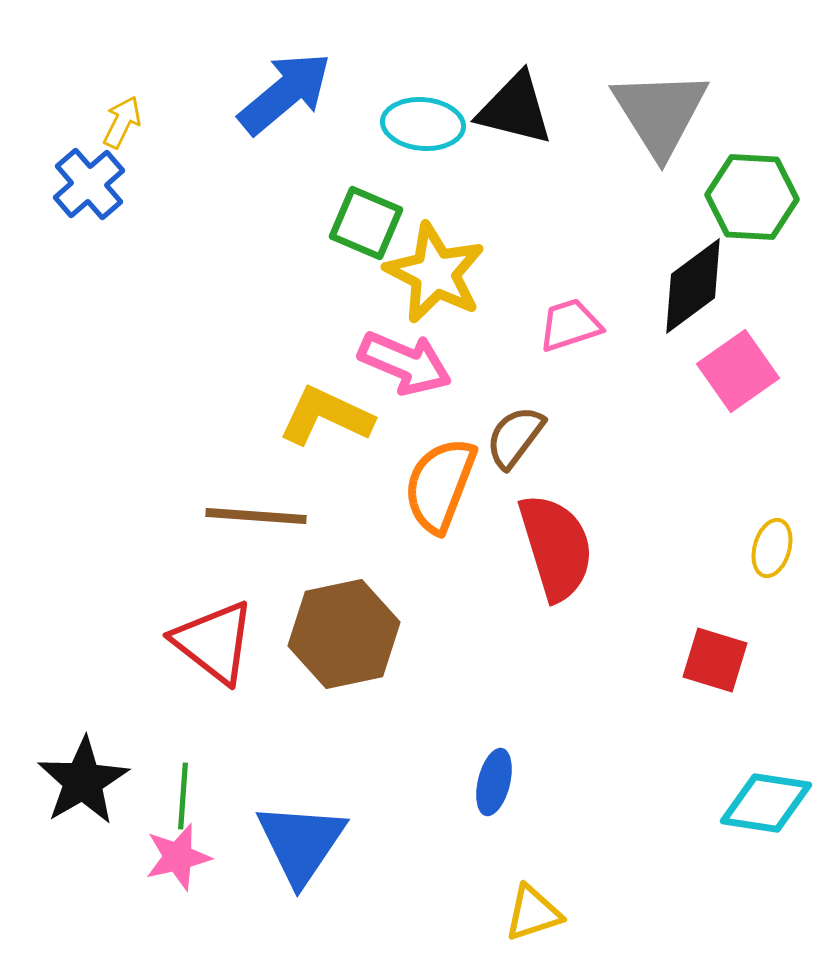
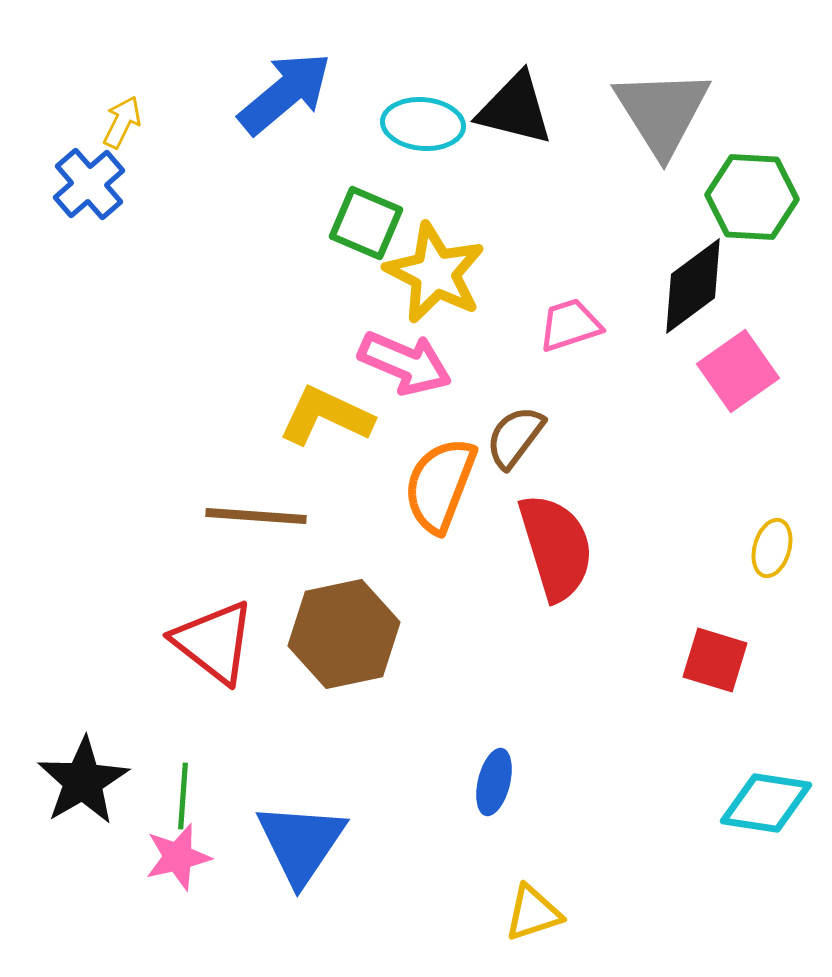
gray triangle: moved 2 px right, 1 px up
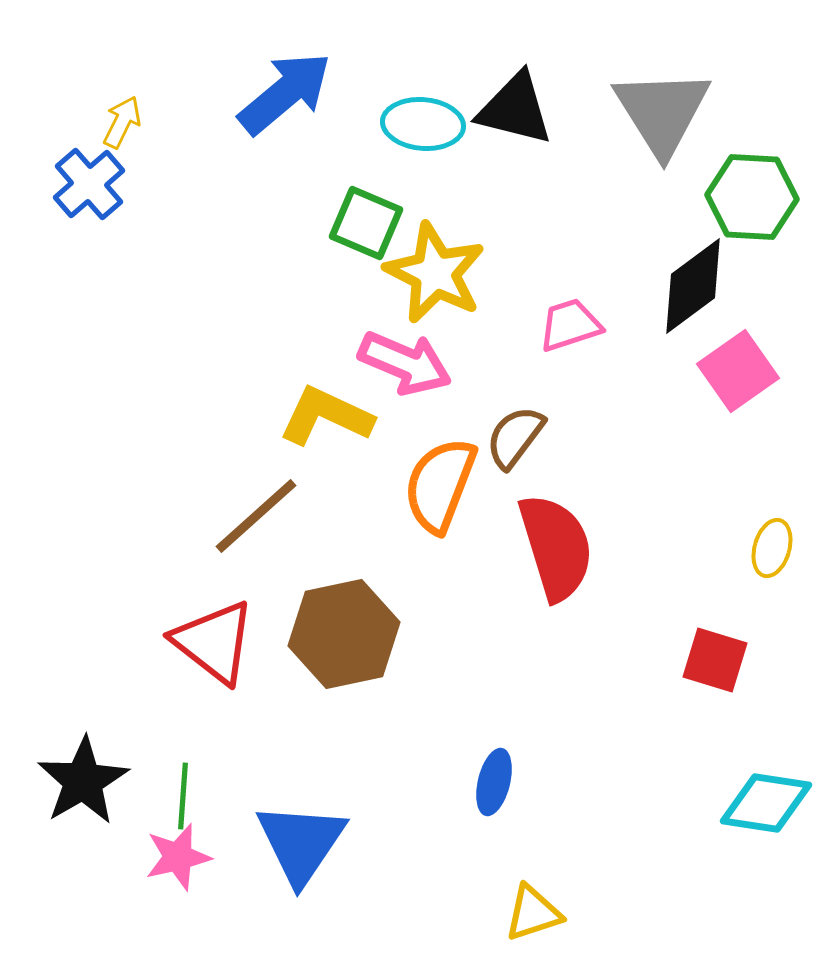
brown line: rotated 46 degrees counterclockwise
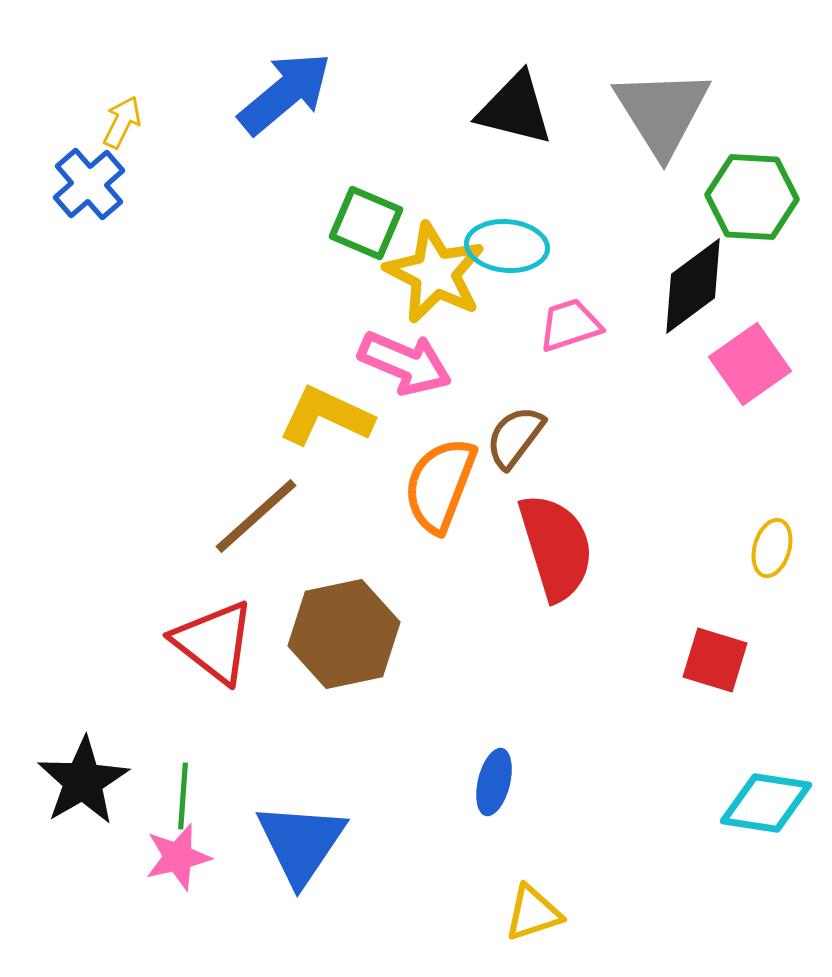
cyan ellipse: moved 84 px right, 122 px down
pink square: moved 12 px right, 7 px up
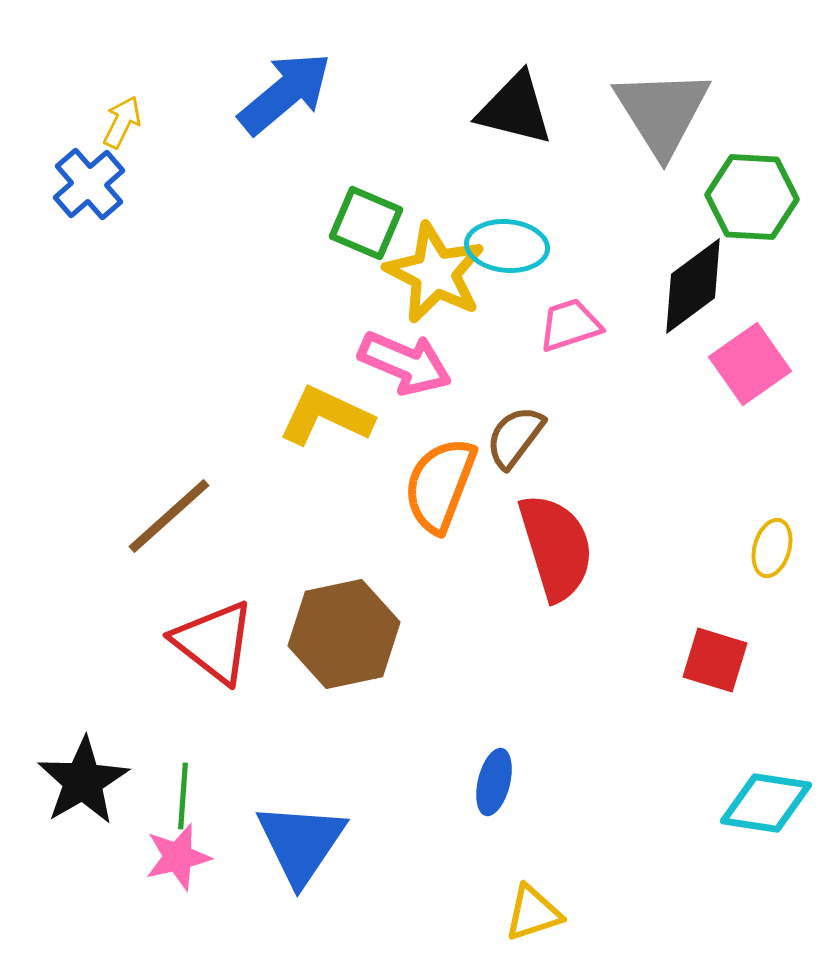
brown line: moved 87 px left
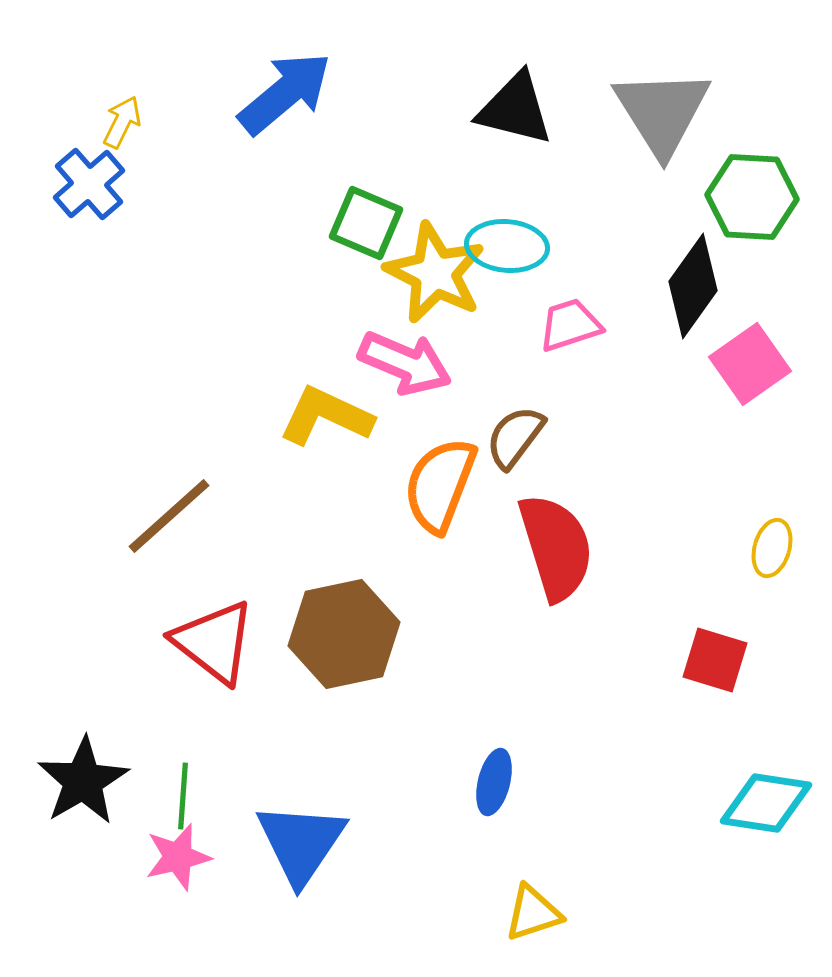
black diamond: rotated 18 degrees counterclockwise
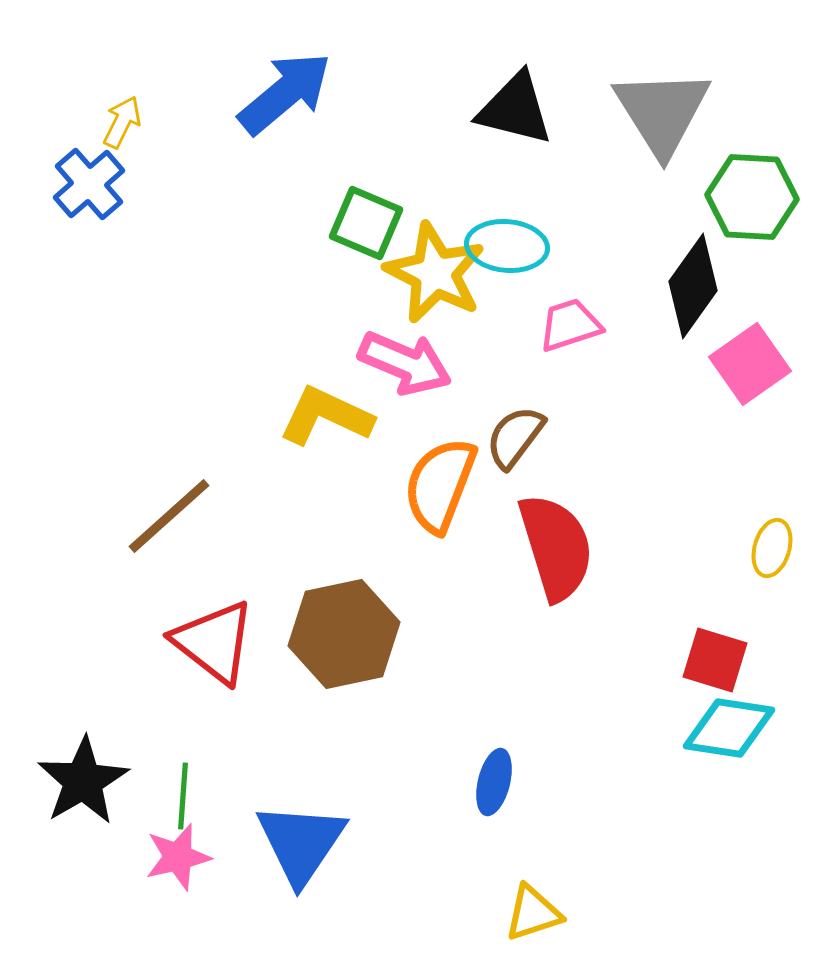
cyan diamond: moved 37 px left, 75 px up
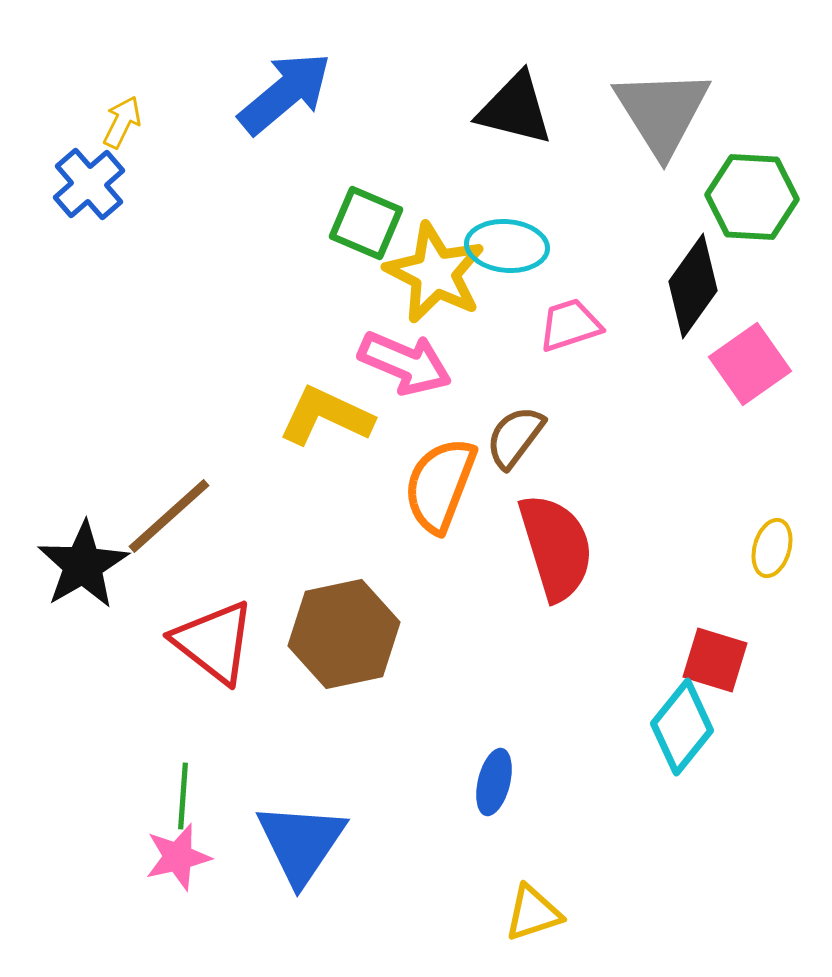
cyan diamond: moved 47 px left, 1 px up; rotated 60 degrees counterclockwise
black star: moved 216 px up
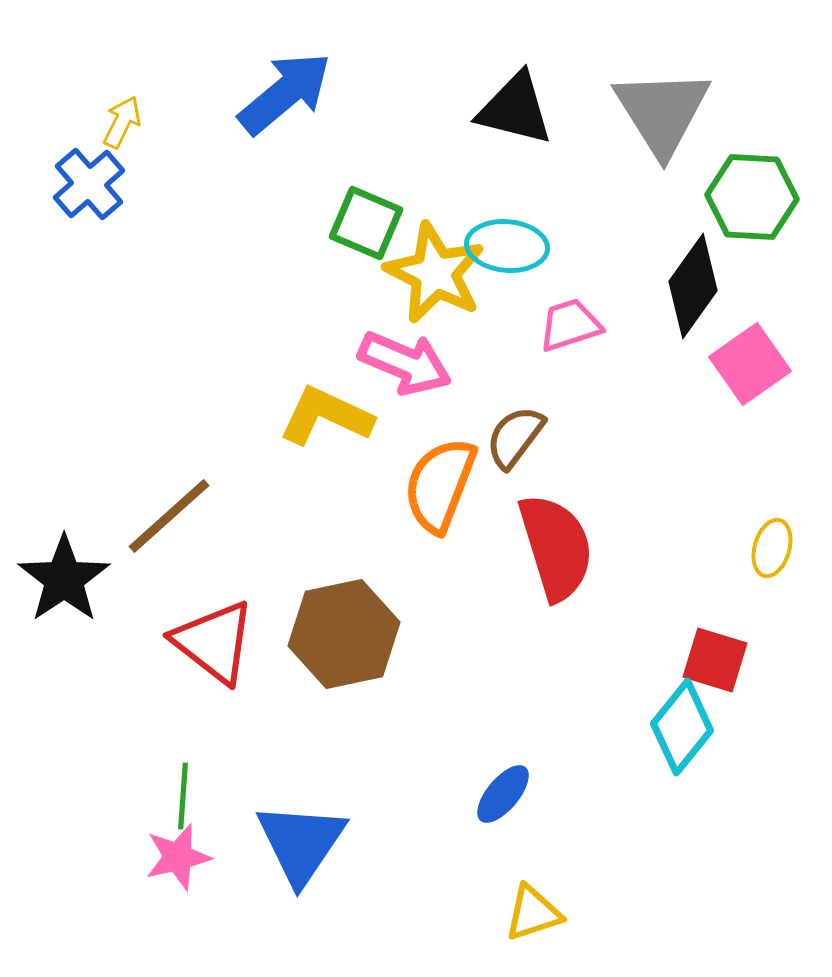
black star: moved 19 px left, 14 px down; rotated 4 degrees counterclockwise
blue ellipse: moved 9 px right, 12 px down; rotated 26 degrees clockwise
